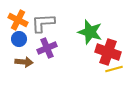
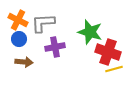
purple cross: moved 8 px right, 1 px up; rotated 12 degrees clockwise
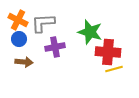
red cross: rotated 15 degrees counterclockwise
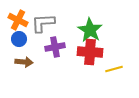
green star: moved 2 px up; rotated 15 degrees clockwise
red cross: moved 18 px left
